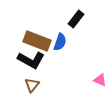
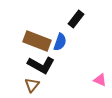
black L-shape: moved 10 px right, 5 px down
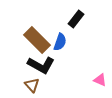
brown rectangle: moved 1 px up; rotated 24 degrees clockwise
brown triangle: rotated 21 degrees counterclockwise
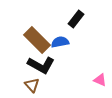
blue semicircle: rotated 120 degrees counterclockwise
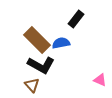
blue semicircle: moved 1 px right, 1 px down
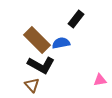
pink triangle: rotated 32 degrees counterclockwise
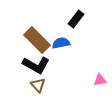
black L-shape: moved 5 px left
brown triangle: moved 6 px right
